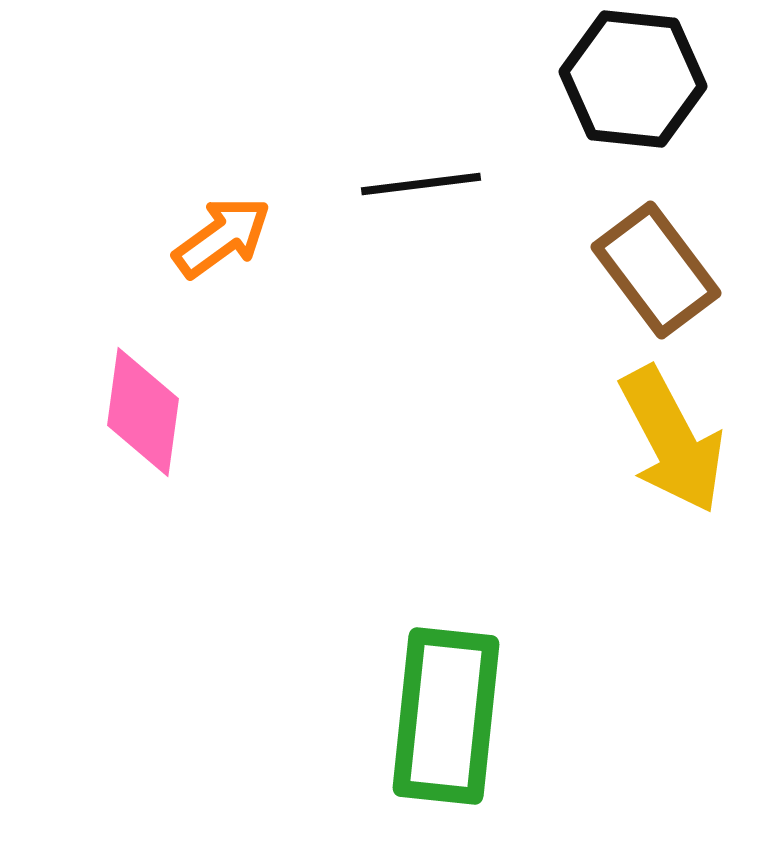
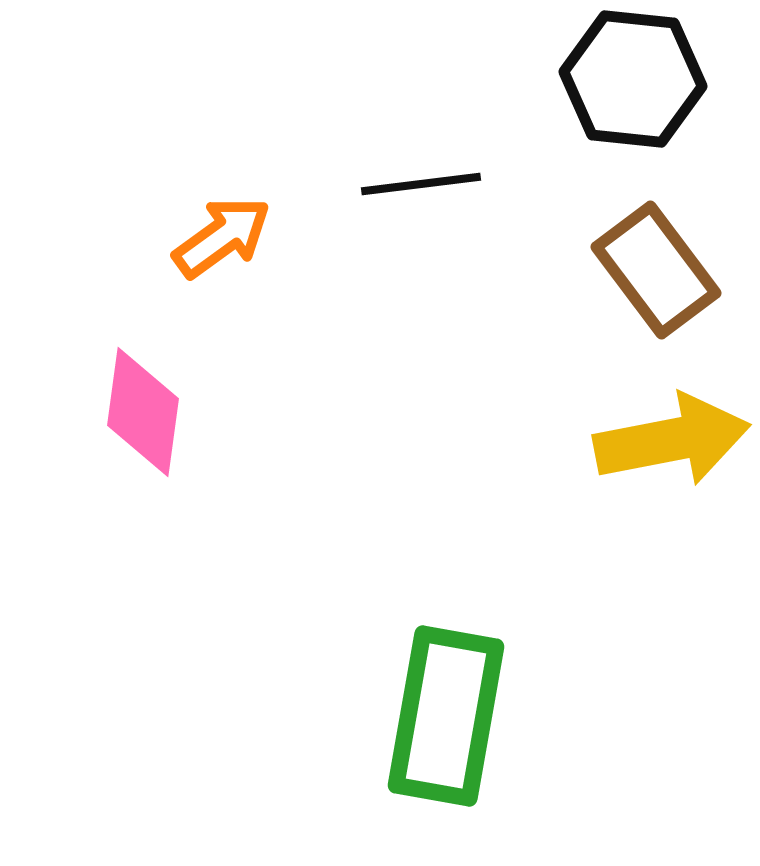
yellow arrow: rotated 73 degrees counterclockwise
green rectangle: rotated 4 degrees clockwise
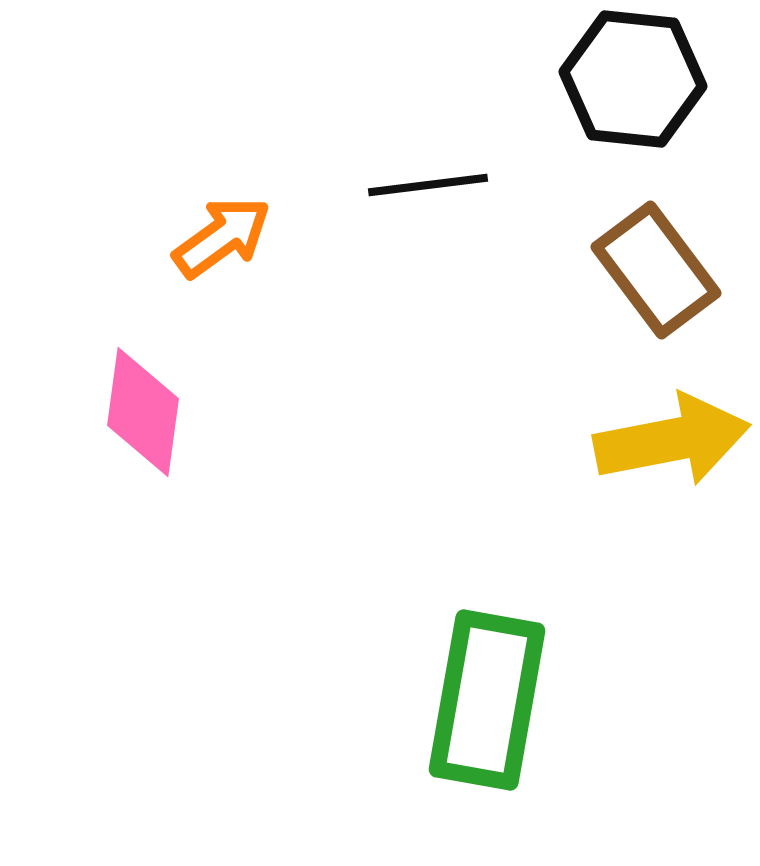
black line: moved 7 px right, 1 px down
green rectangle: moved 41 px right, 16 px up
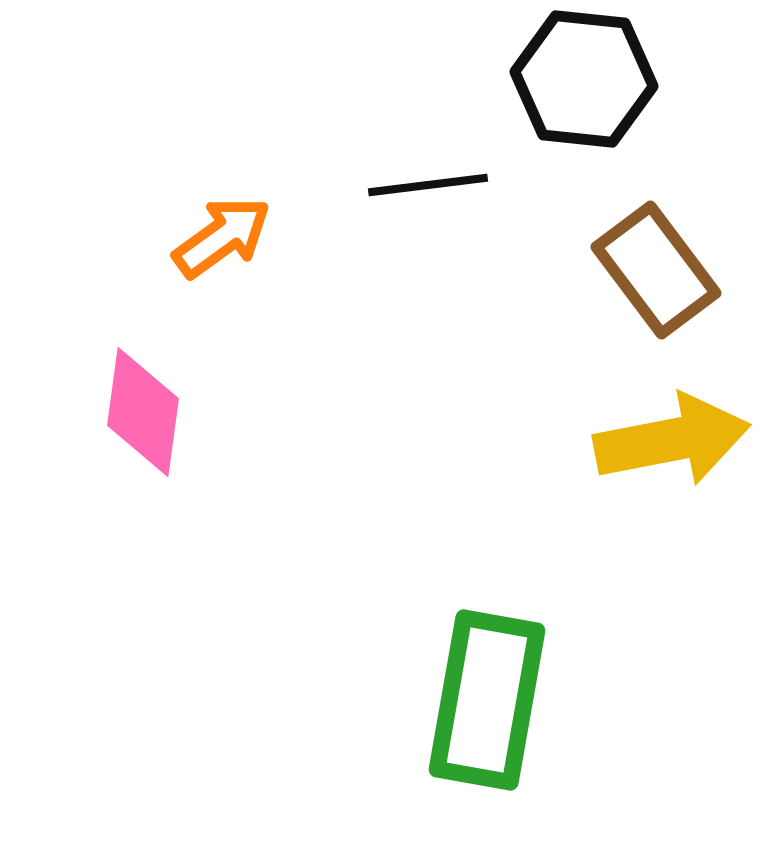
black hexagon: moved 49 px left
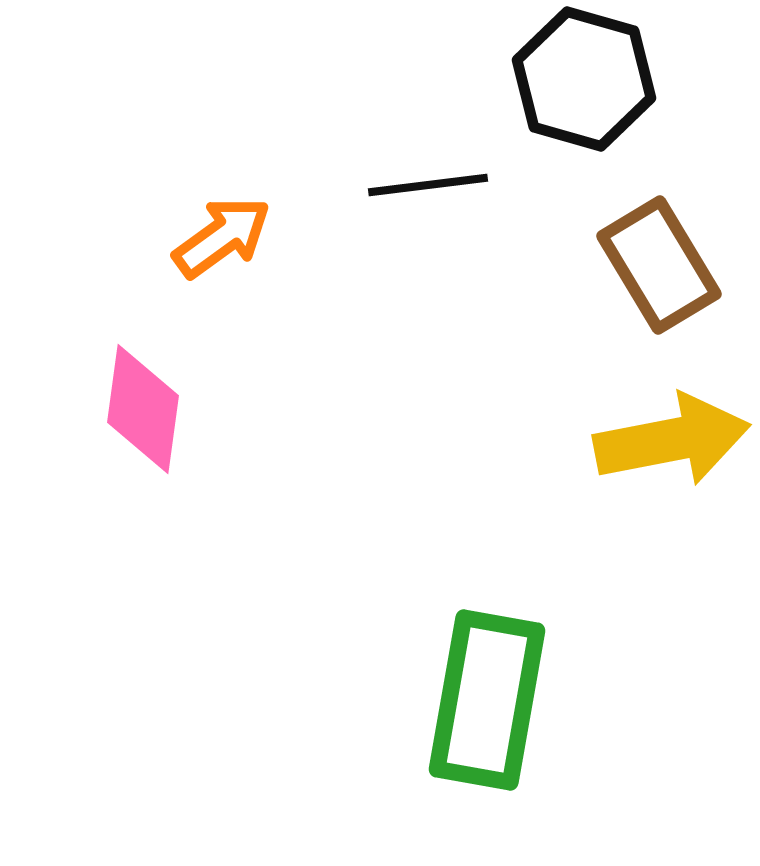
black hexagon: rotated 10 degrees clockwise
brown rectangle: moved 3 px right, 5 px up; rotated 6 degrees clockwise
pink diamond: moved 3 px up
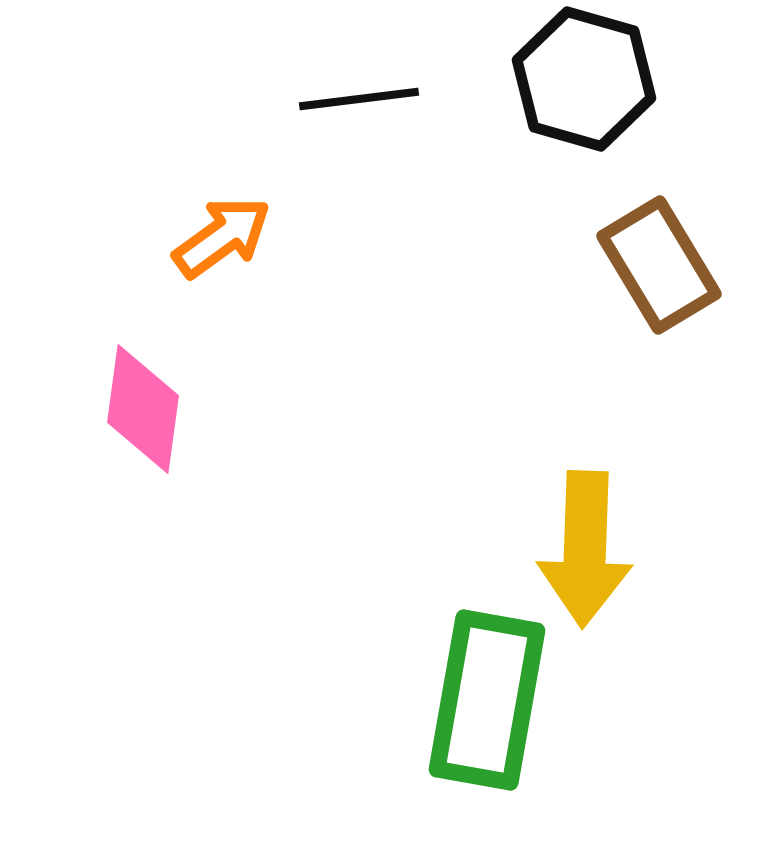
black line: moved 69 px left, 86 px up
yellow arrow: moved 87 px left, 109 px down; rotated 103 degrees clockwise
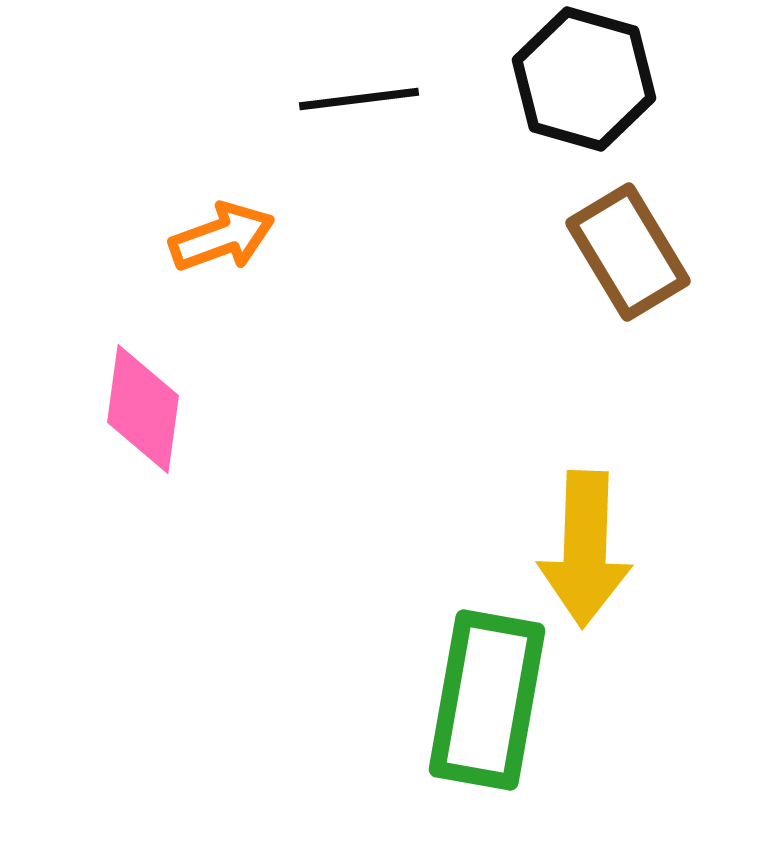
orange arrow: rotated 16 degrees clockwise
brown rectangle: moved 31 px left, 13 px up
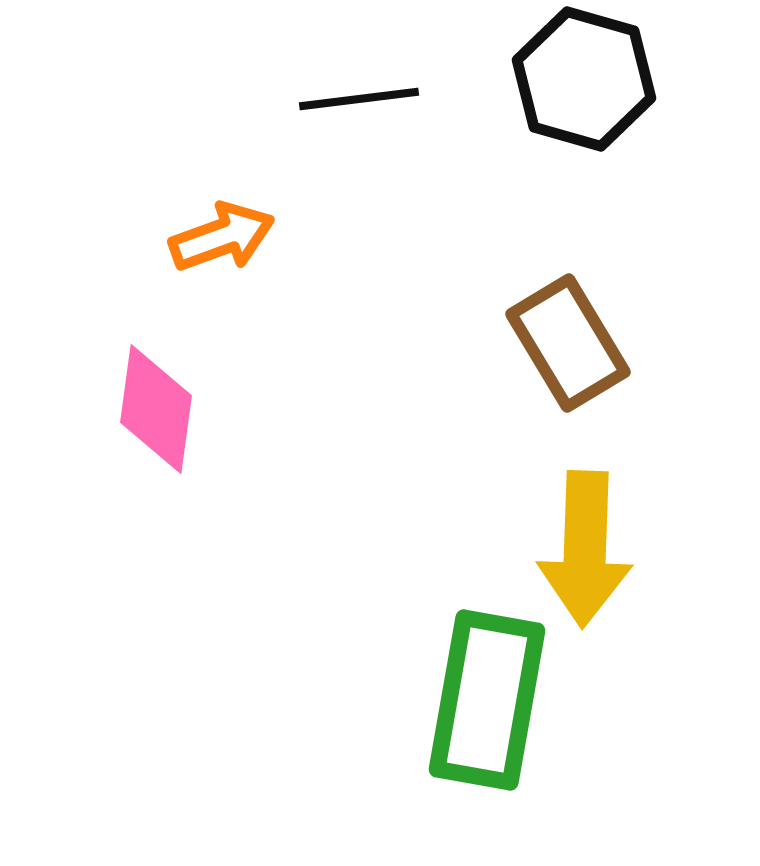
brown rectangle: moved 60 px left, 91 px down
pink diamond: moved 13 px right
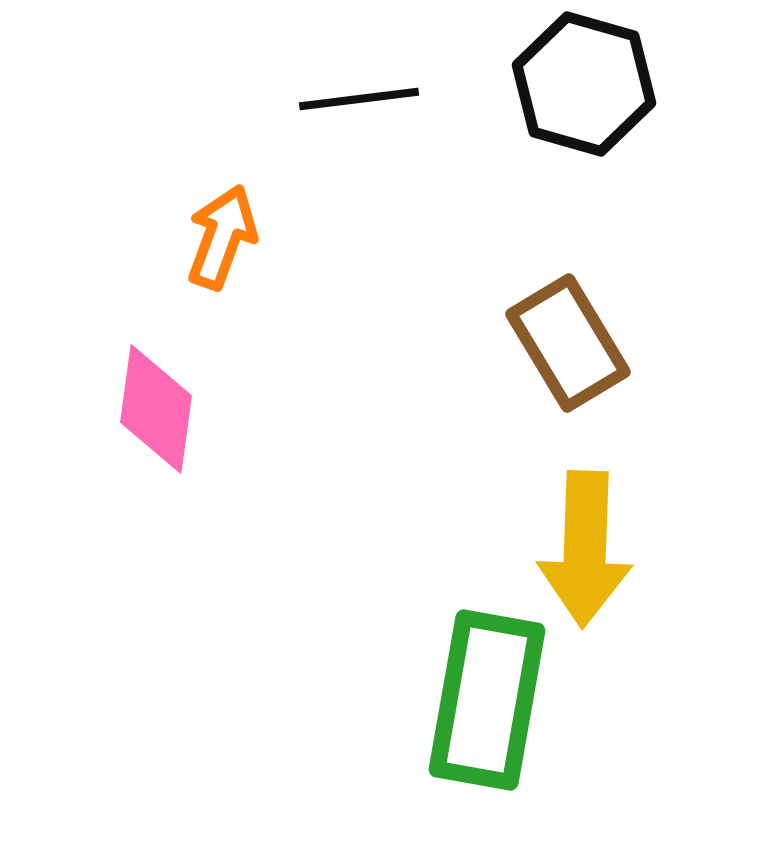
black hexagon: moved 5 px down
orange arrow: rotated 50 degrees counterclockwise
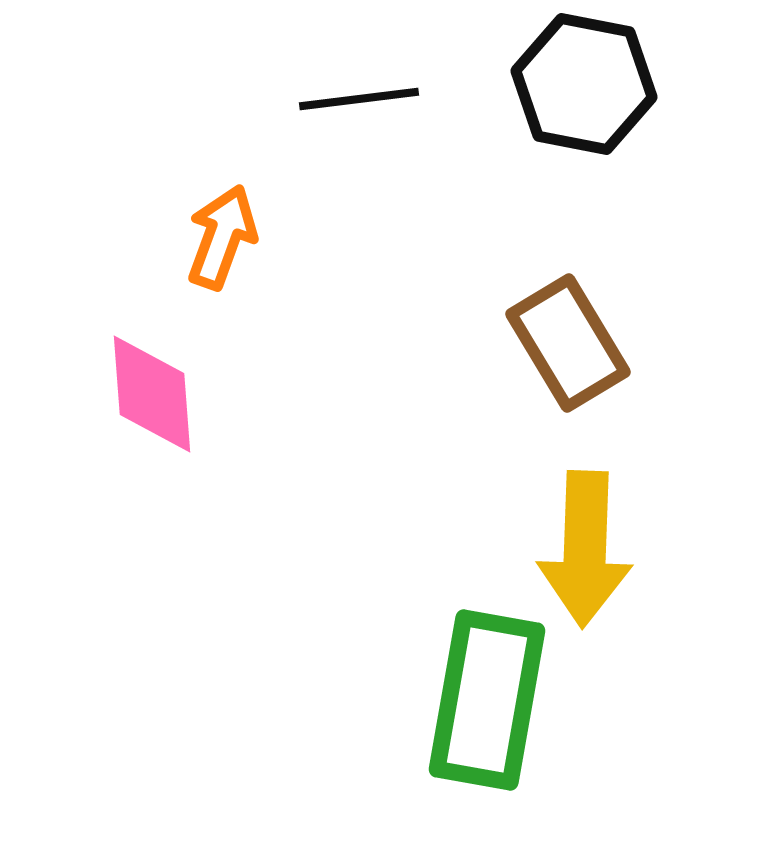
black hexagon: rotated 5 degrees counterclockwise
pink diamond: moved 4 px left, 15 px up; rotated 12 degrees counterclockwise
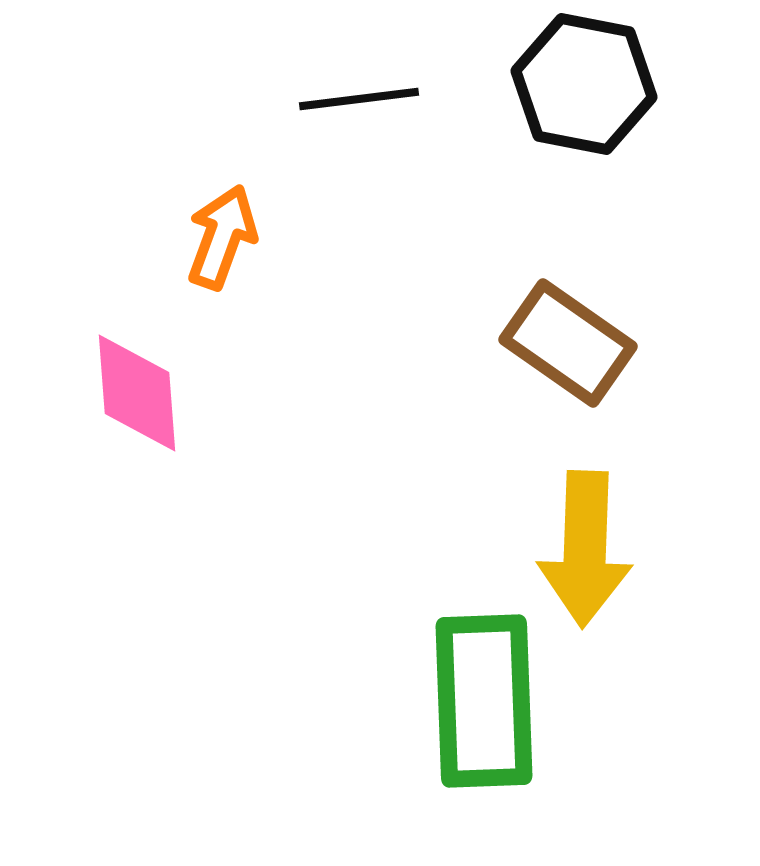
brown rectangle: rotated 24 degrees counterclockwise
pink diamond: moved 15 px left, 1 px up
green rectangle: moved 3 px left, 1 px down; rotated 12 degrees counterclockwise
